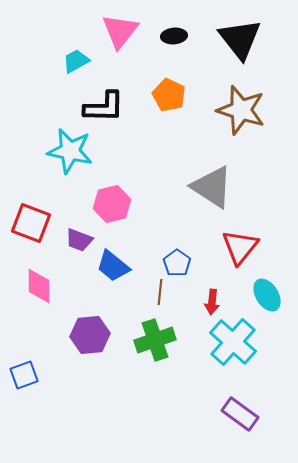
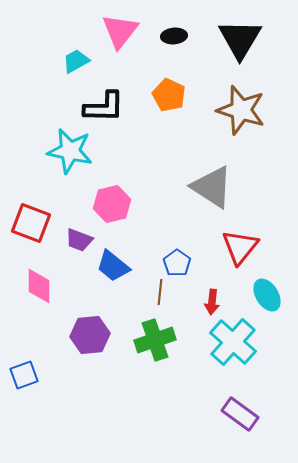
black triangle: rotated 9 degrees clockwise
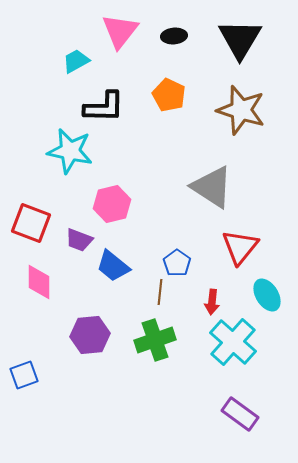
pink diamond: moved 4 px up
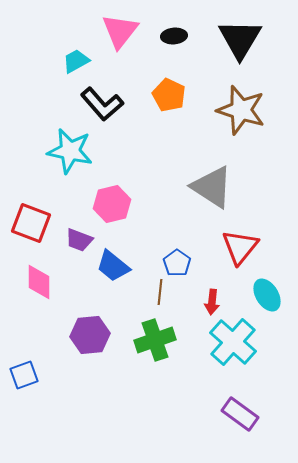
black L-shape: moved 2 px left, 3 px up; rotated 48 degrees clockwise
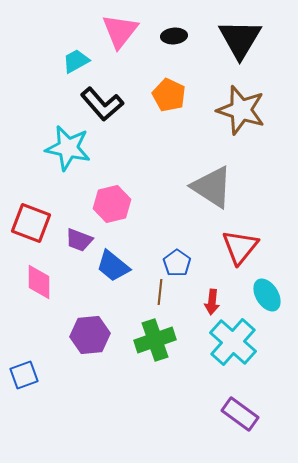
cyan star: moved 2 px left, 3 px up
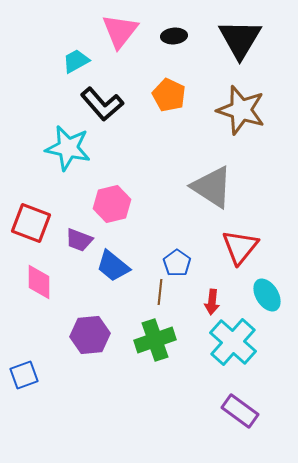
purple rectangle: moved 3 px up
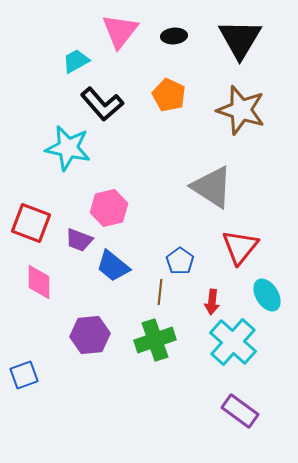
pink hexagon: moved 3 px left, 4 px down
blue pentagon: moved 3 px right, 2 px up
